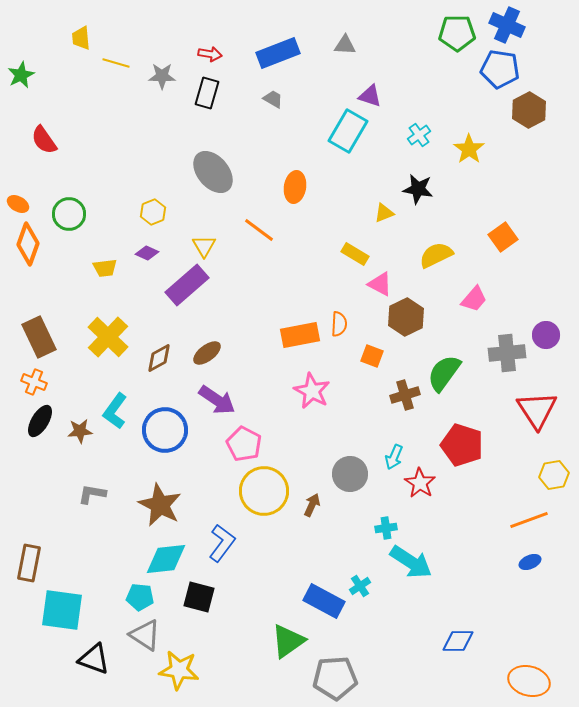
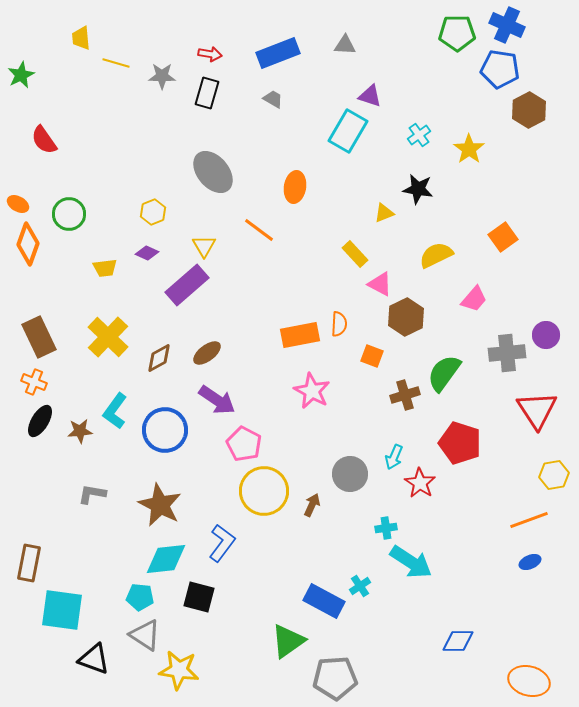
yellow rectangle at (355, 254): rotated 16 degrees clockwise
red pentagon at (462, 445): moved 2 px left, 2 px up
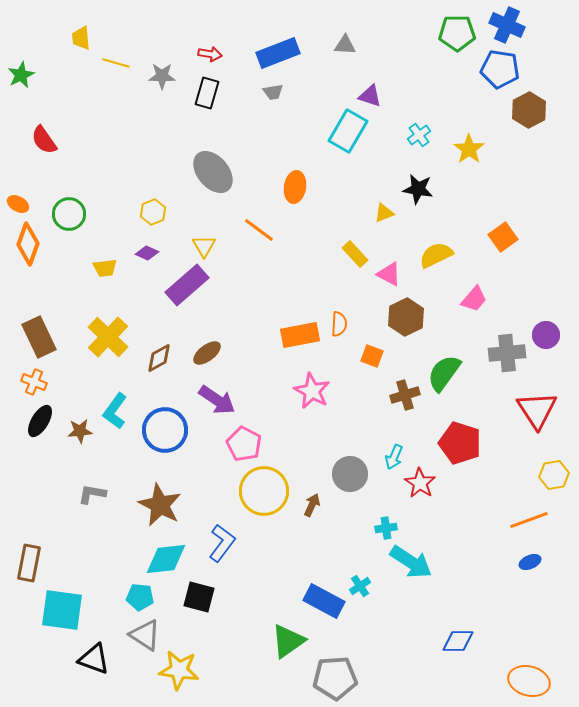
gray trapezoid at (273, 99): moved 7 px up; rotated 140 degrees clockwise
pink triangle at (380, 284): moved 9 px right, 10 px up
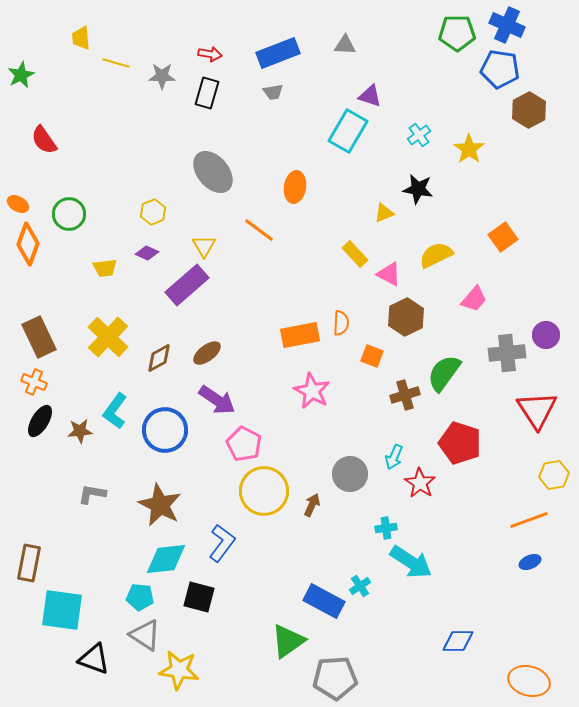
orange semicircle at (339, 324): moved 2 px right, 1 px up
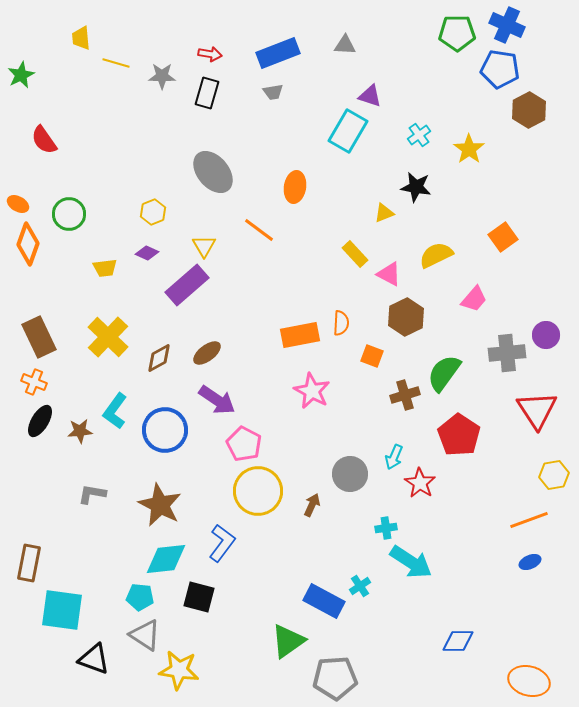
black star at (418, 189): moved 2 px left, 2 px up
red pentagon at (460, 443): moved 1 px left, 8 px up; rotated 15 degrees clockwise
yellow circle at (264, 491): moved 6 px left
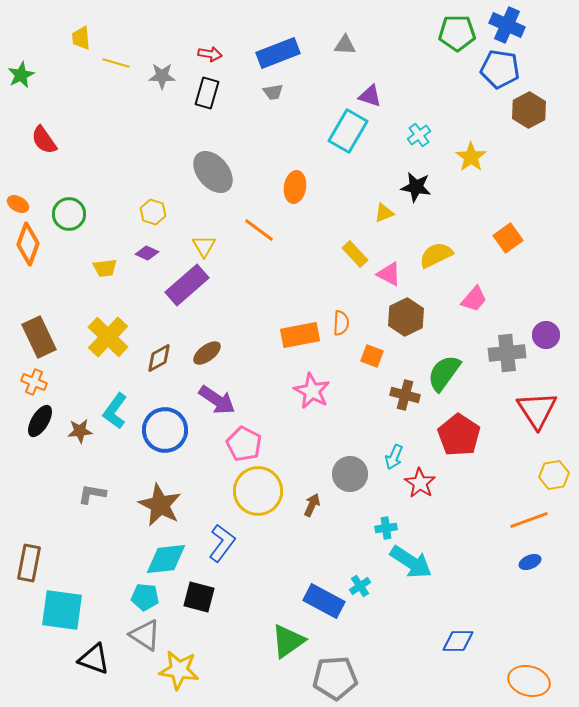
yellow star at (469, 149): moved 2 px right, 8 px down
yellow hexagon at (153, 212): rotated 20 degrees counterclockwise
orange square at (503, 237): moved 5 px right, 1 px down
brown cross at (405, 395): rotated 32 degrees clockwise
cyan pentagon at (140, 597): moved 5 px right
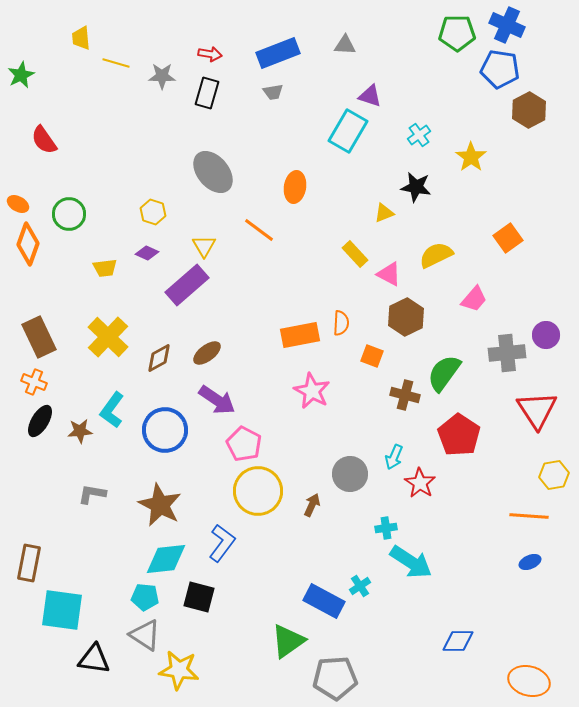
cyan L-shape at (115, 411): moved 3 px left, 1 px up
orange line at (529, 520): moved 4 px up; rotated 24 degrees clockwise
black triangle at (94, 659): rotated 12 degrees counterclockwise
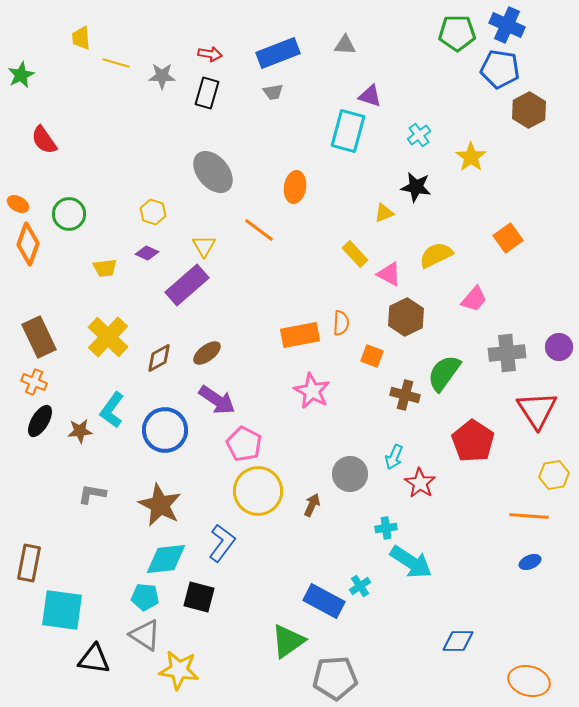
cyan rectangle at (348, 131): rotated 15 degrees counterclockwise
purple circle at (546, 335): moved 13 px right, 12 px down
red pentagon at (459, 435): moved 14 px right, 6 px down
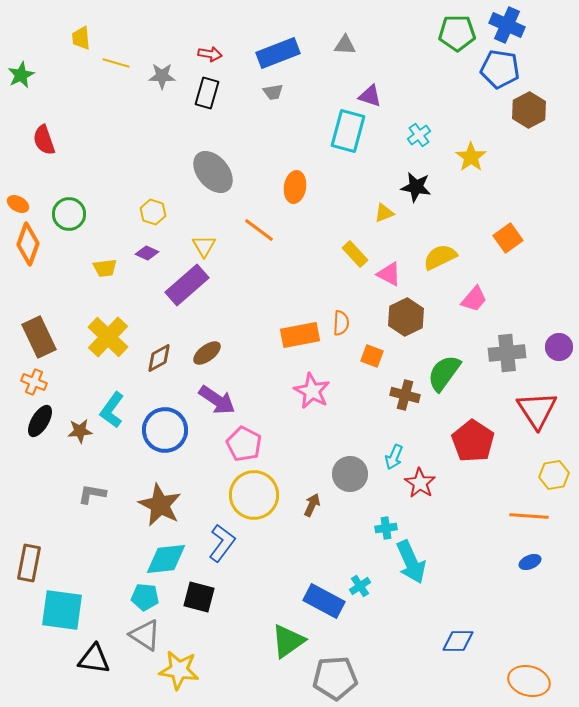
red semicircle at (44, 140): rotated 16 degrees clockwise
yellow semicircle at (436, 255): moved 4 px right, 2 px down
yellow circle at (258, 491): moved 4 px left, 4 px down
cyan arrow at (411, 562): rotated 33 degrees clockwise
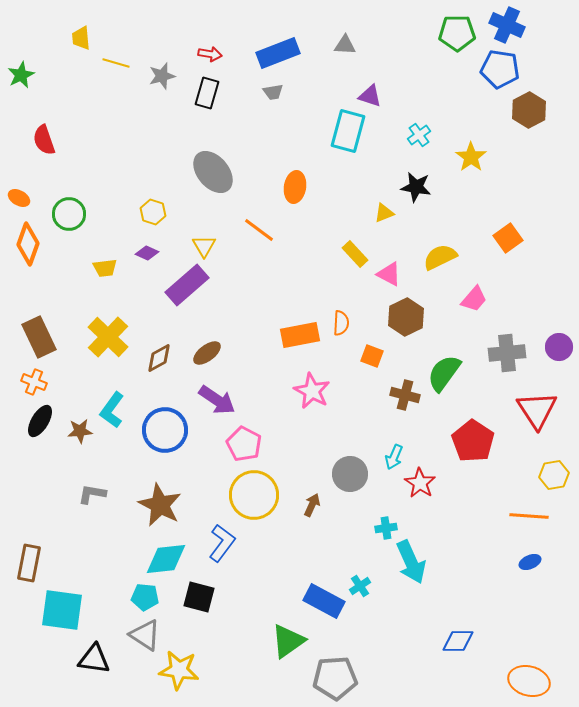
gray star at (162, 76): rotated 16 degrees counterclockwise
orange ellipse at (18, 204): moved 1 px right, 6 px up
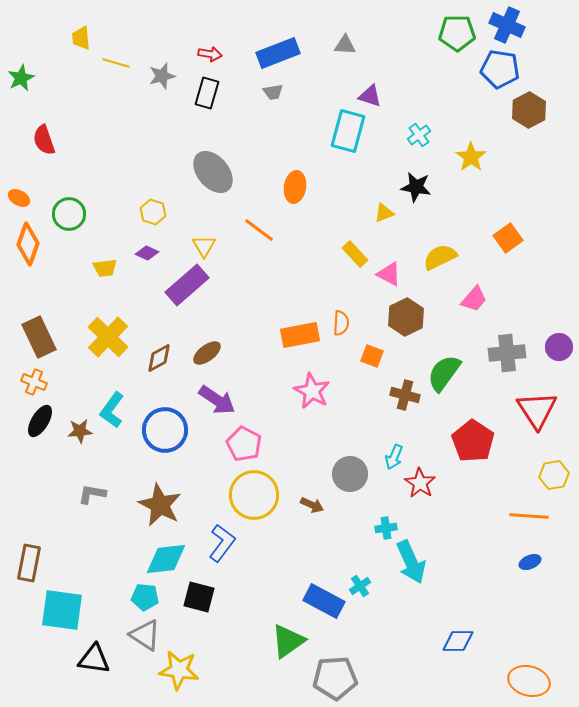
green star at (21, 75): moved 3 px down
brown arrow at (312, 505): rotated 90 degrees clockwise
